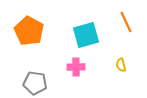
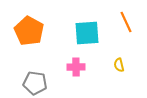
cyan square: moved 1 px right, 2 px up; rotated 12 degrees clockwise
yellow semicircle: moved 2 px left
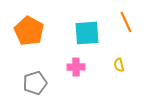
gray pentagon: rotated 25 degrees counterclockwise
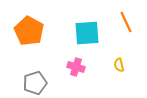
pink cross: rotated 18 degrees clockwise
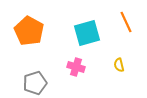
cyan square: rotated 12 degrees counterclockwise
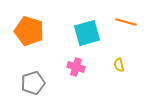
orange line: rotated 50 degrees counterclockwise
orange pentagon: rotated 12 degrees counterclockwise
gray pentagon: moved 2 px left
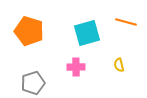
pink cross: rotated 18 degrees counterclockwise
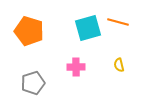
orange line: moved 8 px left
cyan square: moved 1 px right, 5 px up
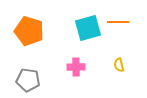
orange line: rotated 15 degrees counterclockwise
gray pentagon: moved 5 px left, 3 px up; rotated 25 degrees clockwise
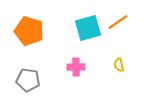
orange line: rotated 35 degrees counterclockwise
